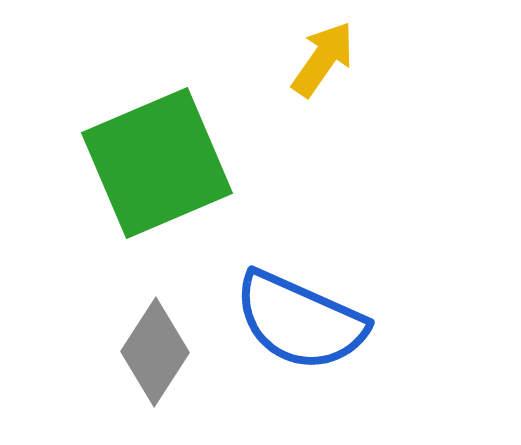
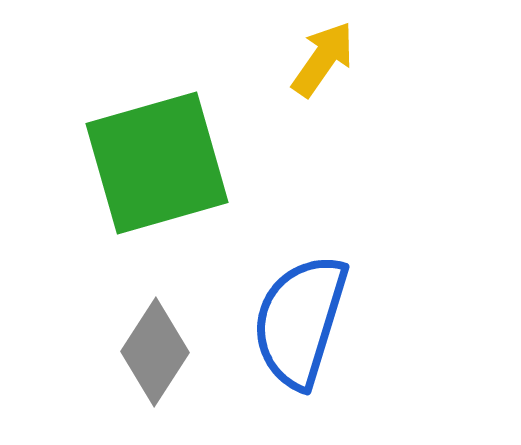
green square: rotated 7 degrees clockwise
blue semicircle: rotated 83 degrees clockwise
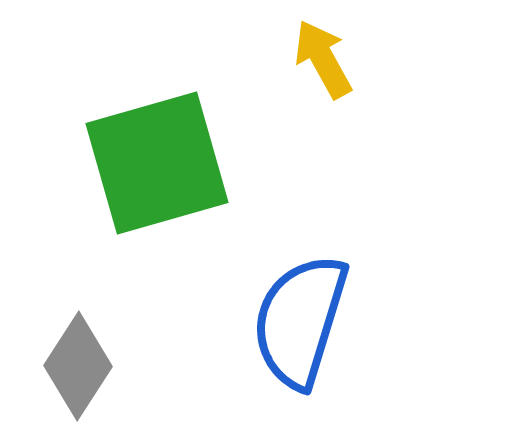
yellow arrow: rotated 64 degrees counterclockwise
gray diamond: moved 77 px left, 14 px down
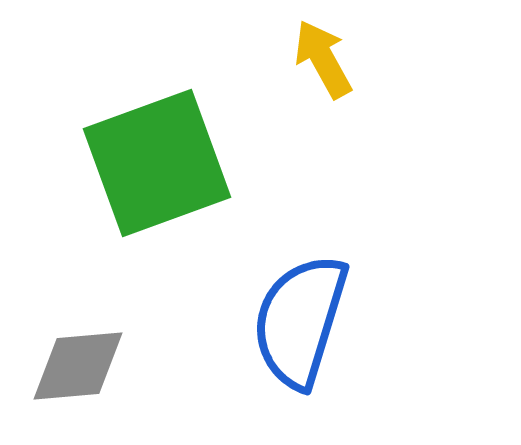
green square: rotated 4 degrees counterclockwise
gray diamond: rotated 52 degrees clockwise
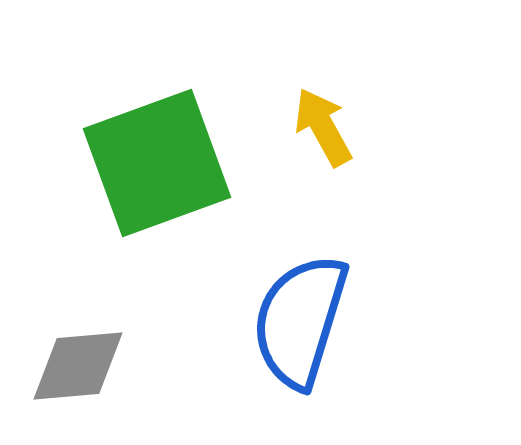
yellow arrow: moved 68 px down
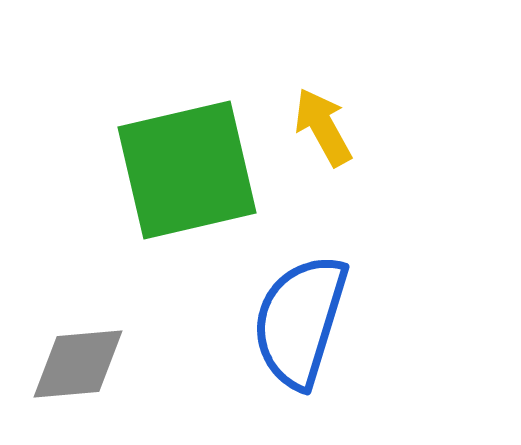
green square: moved 30 px right, 7 px down; rotated 7 degrees clockwise
gray diamond: moved 2 px up
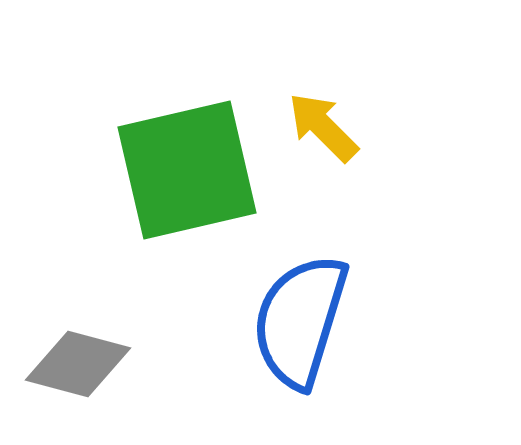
yellow arrow: rotated 16 degrees counterclockwise
gray diamond: rotated 20 degrees clockwise
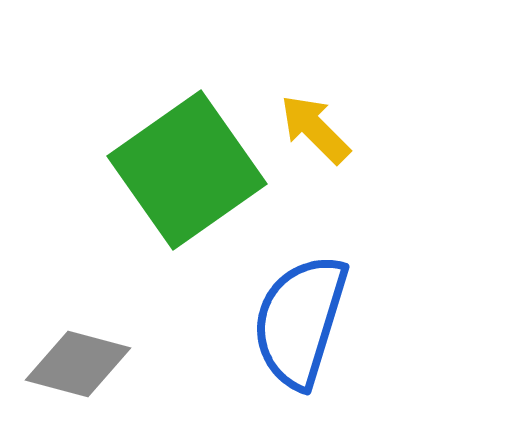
yellow arrow: moved 8 px left, 2 px down
green square: rotated 22 degrees counterclockwise
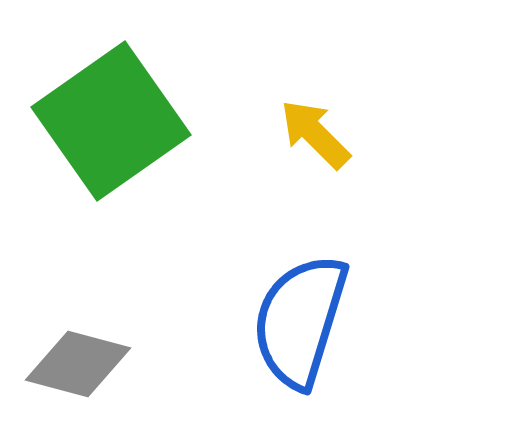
yellow arrow: moved 5 px down
green square: moved 76 px left, 49 px up
